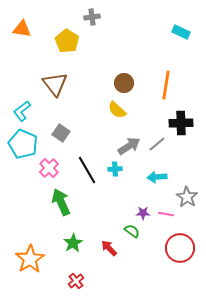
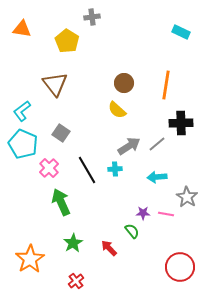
green semicircle: rotated 14 degrees clockwise
red circle: moved 19 px down
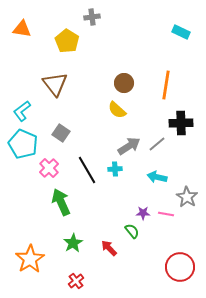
cyan arrow: rotated 18 degrees clockwise
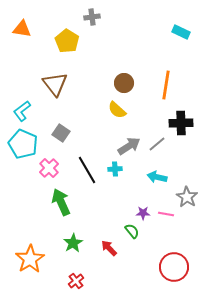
red circle: moved 6 px left
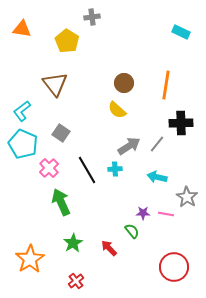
gray line: rotated 12 degrees counterclockwise
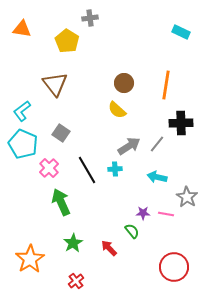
gray cross: moved 2 px left, 1 px down
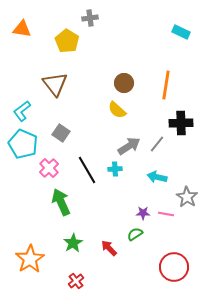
green semicircle: moved 3 px right, 3 px down; rotated 84 degrees counterclockwise
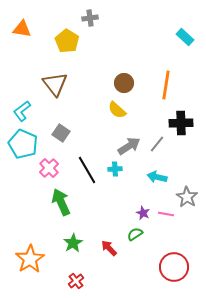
cyan rectangle: moved 4 px right, 5 px down; rotated 18 degrees clockwise
purple star: rotated 24 degrees clockwise
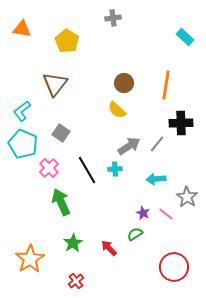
gray cross: moved 23 px right
brown triangle: rotated 16 degrees clockwise
cyan arrow: moved 1 px left, 2 px down; rotated 18 degrees counterclockwise
pink line: rotated 28 degrees clockwise
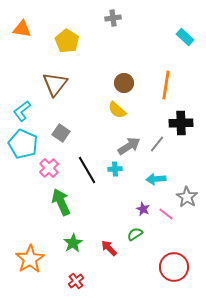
purple star: moved 4 px up
